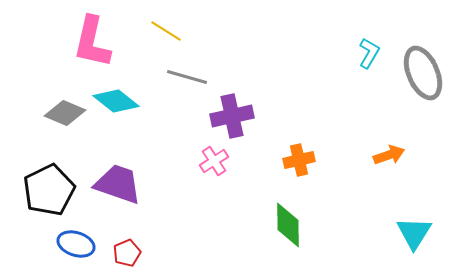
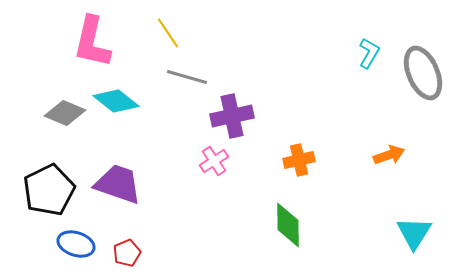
yellow line: moved 2 px right, 2 px down; rotated 24 degrees clockwise
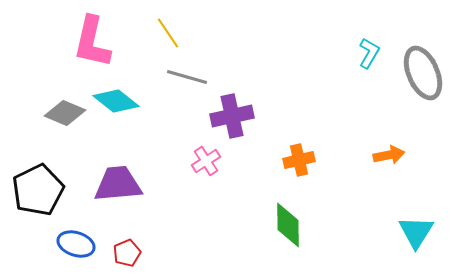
orange arrow: rotated 8 degrees clockwise
pink cross: moved 8 px left
purple trapezoid: rotated 24 degrees counterclockwise
black pentagon: moved 11 px left
cyan triangle: moved 2 px right, 1 px up
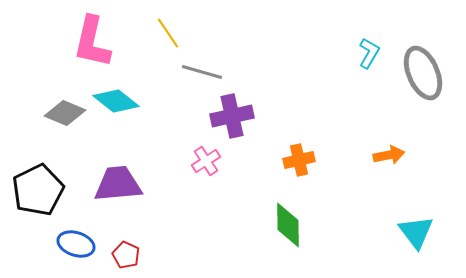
gray line: moved 15 px right, 5 px up
cyan triangle: rotated 9 degrees counterclockwise
red pentagon: moved 1 px left, 2 px down; rotated 24 degrees counterclockwise
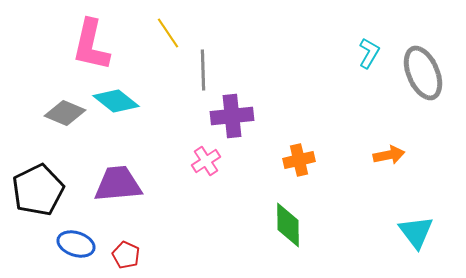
pink L-shape: moved 1 px left, 3 px down
gray line: moved 1 px right, 2 px up; rotated 72 degrees clockwise
purple cross: rotated 6 degrees clockwise
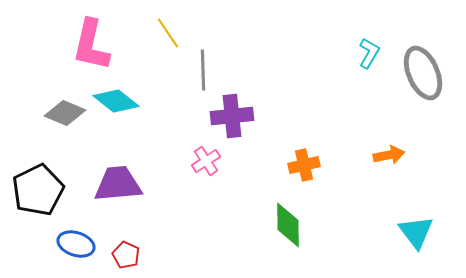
orange cross: moved 5 px right, 5 px down
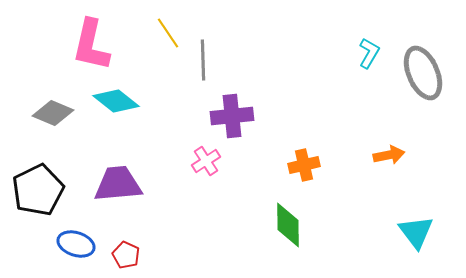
gray line: moved 10 px up
gray diamond: moved 12 px left
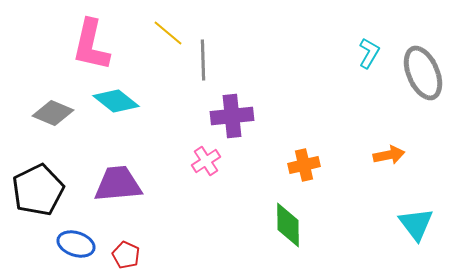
yellow line: rotated 16 degrees counterclockwise
cyan triangle: moved 8 px up
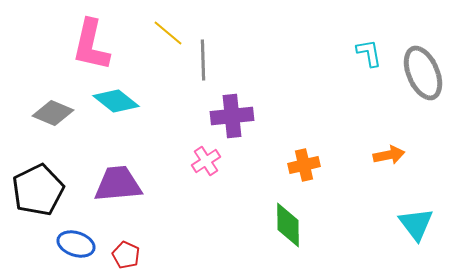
cyan L-shape: rotated 40 degrees counterclockwise
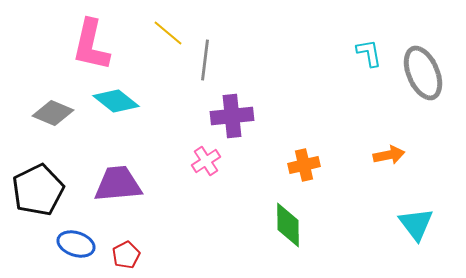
gray line: moved 2 px right; rotated 9 degrees clockwise
red pentagon: rotated 20 degrees clockwise
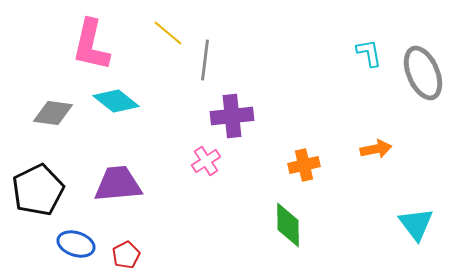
gray diamond: rotated 15 degrees counterclockwise
orange arrow: moved 13 px left, 6 px up
